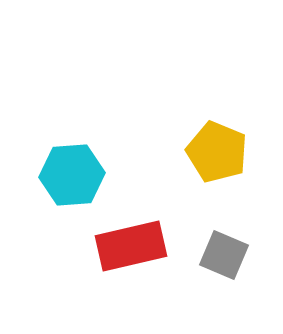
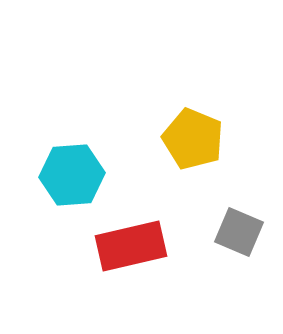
yellow pentagon: moved 24 px left, 13 px up
gray square: moved 15 px right, 23 px up
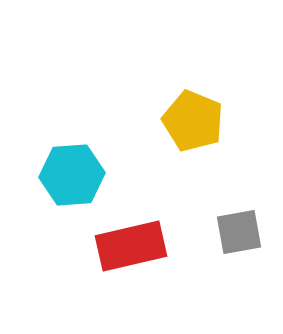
yellow pentagon: moved 18 px up
gray square: rotated 33 degrees counterclockwise
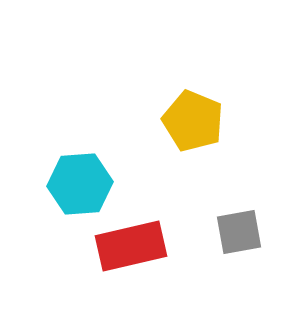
cyan hexagon: moved 8 px right, 9 px down
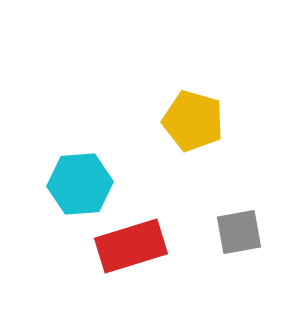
yellow pentagon: rotated 6 degrees counterclockwise
red rectangle: rotated 4 degrees counterclockwise
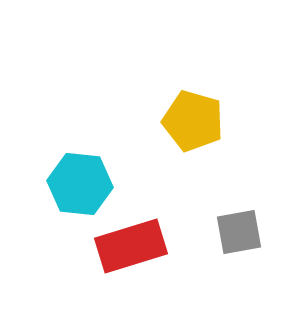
cyan hexagon: rotated 10 degrees clockwise
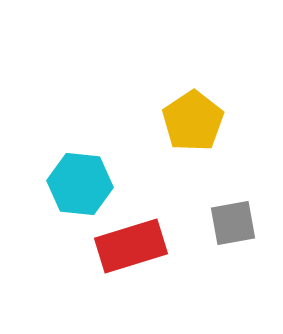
yellow pentagon: rotated 22 degrees clockwise
gray square: moved 6 px left, 9 px up
